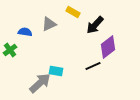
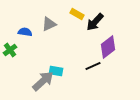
yellow rectangle: moved 4 px right, 2 px down
black arrow: moved 3 px up
gray arrow: moved 3 px right, 2 px up
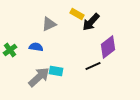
black arrow: moved 4 px left
blue semicircle: moved 11 px right, 15 px down
gray arrow: moved 4 px left, 4 px up
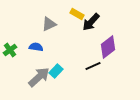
cyan rectangle: rotated 56 degrees counterclockwise
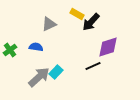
purple diamond: rotated 20 degrees clockwise
cyan rectangle: moved 1 px down
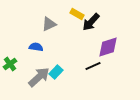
green cross: moved 14 px down
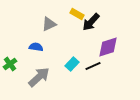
cyan rectangle: moved 16 px right, 8 px up
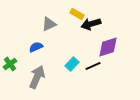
black arrow: moved 2 px down; rotated 30 degrees clockwise
blue semicircle: rotated 32 degrees counterclockwise
gray arrow: moved 2 px left; rotated 25 degrees counterclockwise
